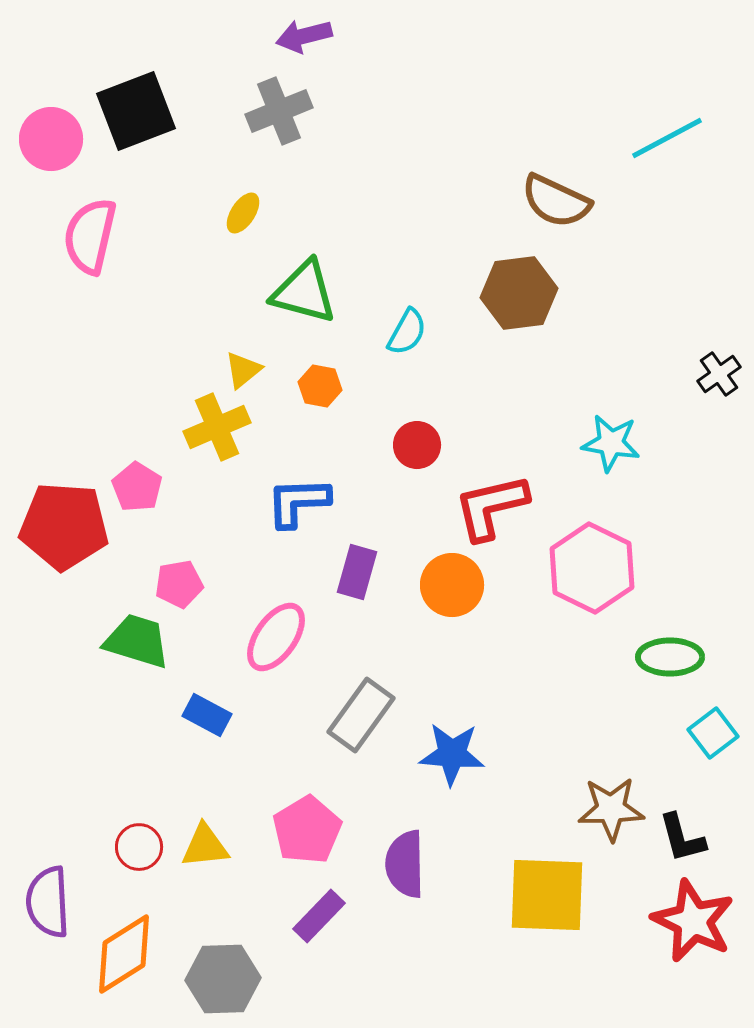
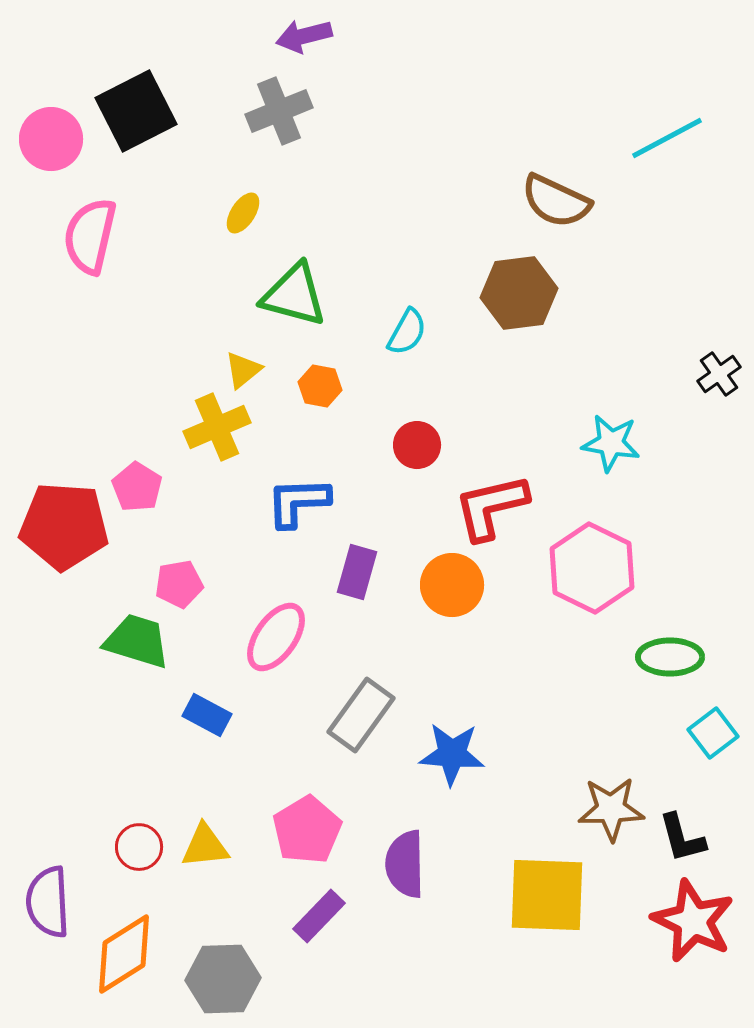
black square at (136, 111): rotated 6 degrees counterclockwise
green triangle at (304, 292): moved 10 px left, 3 px down
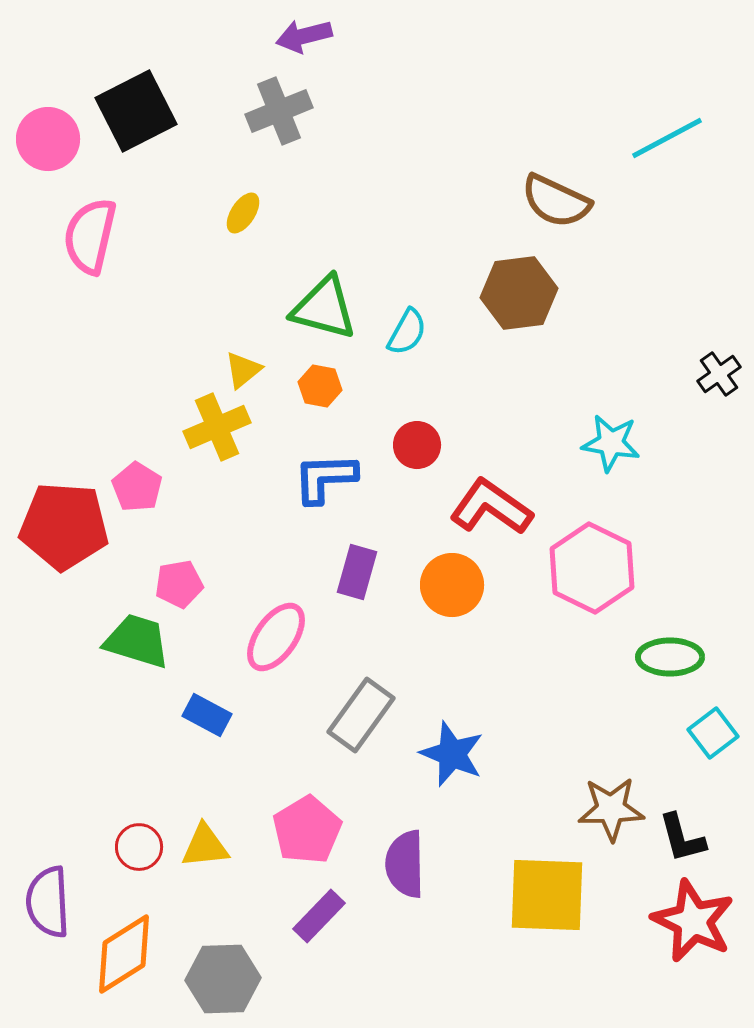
pink circle at (51, 139): moved 3 px left
green triangle at (294, 295): moved 30 px right, 13 px down
blue L-shape at (298, 502): moved 27 px right, 24 px up
red L-shape at (491, 507): rotated 48 degrees clockwise
blue star at (452, 754): rotated 18 degrees clockwise
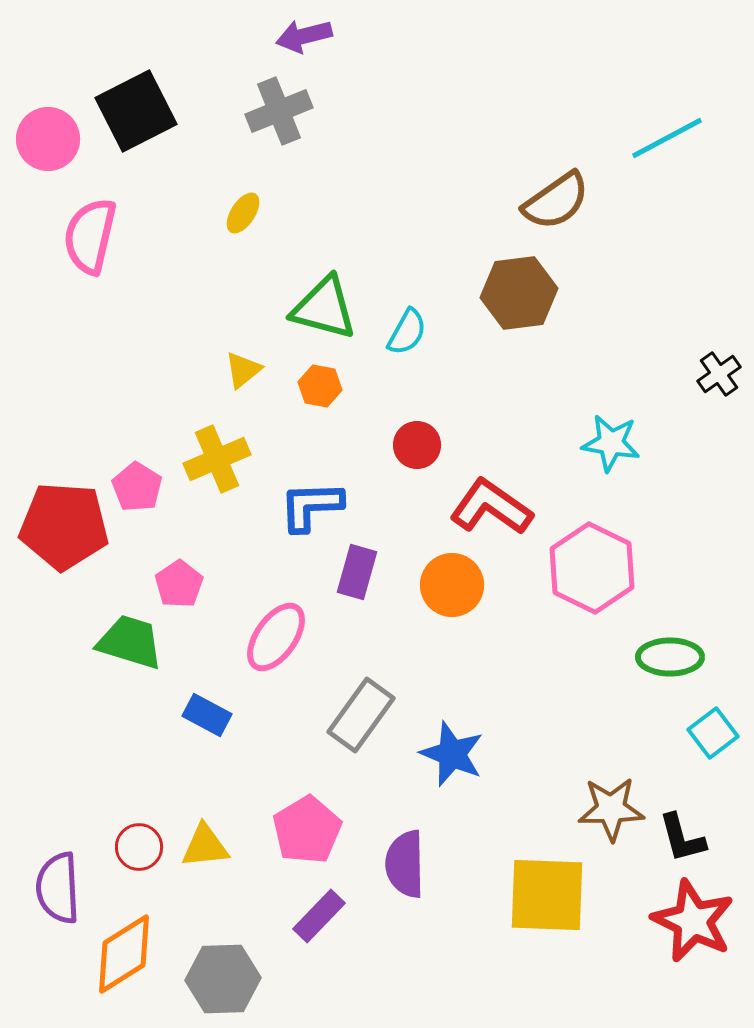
brown semicircle at (556, 201): rotated 60 degrees counterclockwise
yellow cross at (217, 427): moved 32 px down
blue L-shape at (325, 478): moved 14 px left, 28 px down
pink pentagon at (179, 584): rotated 24 degrees counterclockwise
green trapezoid at (137, 641): moved 7 px left, 1 px down
purple semicircle at (48, 902): moved 10 px right, 14 px up
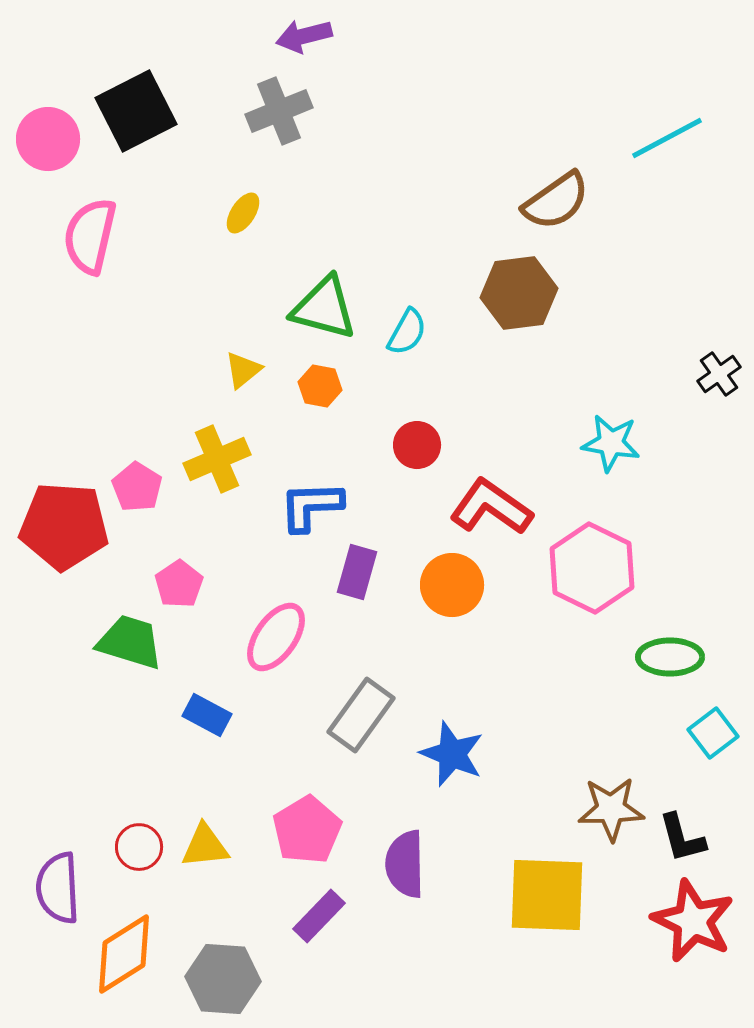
gray hexagon at (223, 979): rotated 6 degrees clockwise
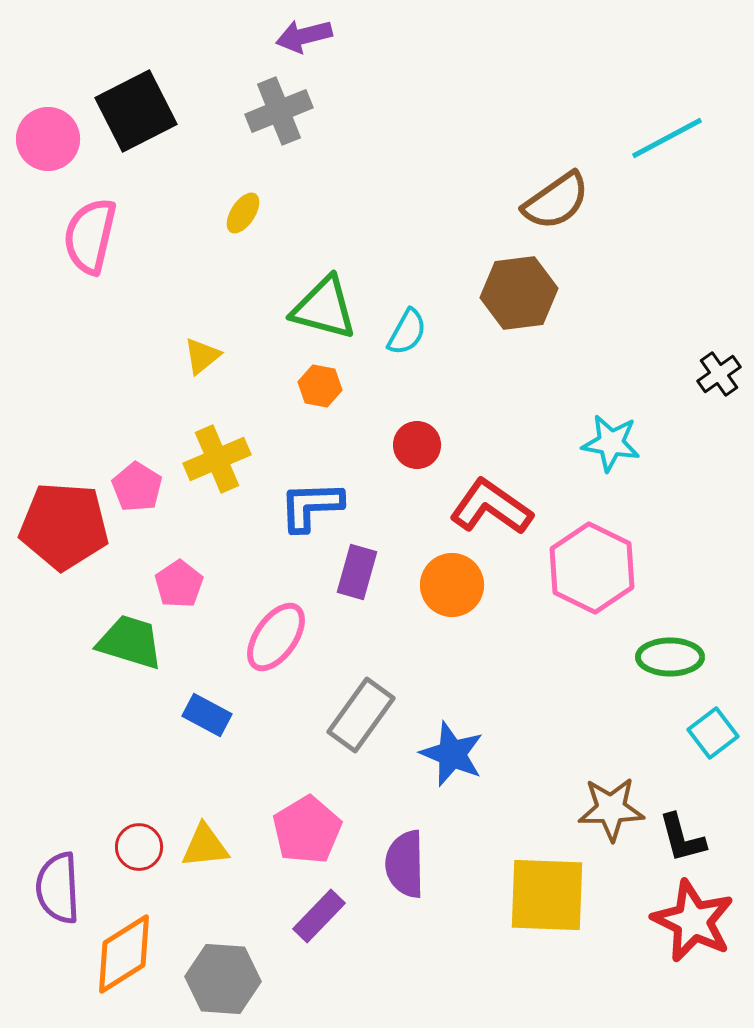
yellow triangle at (243, 370): moved 41 px left, 14 px up
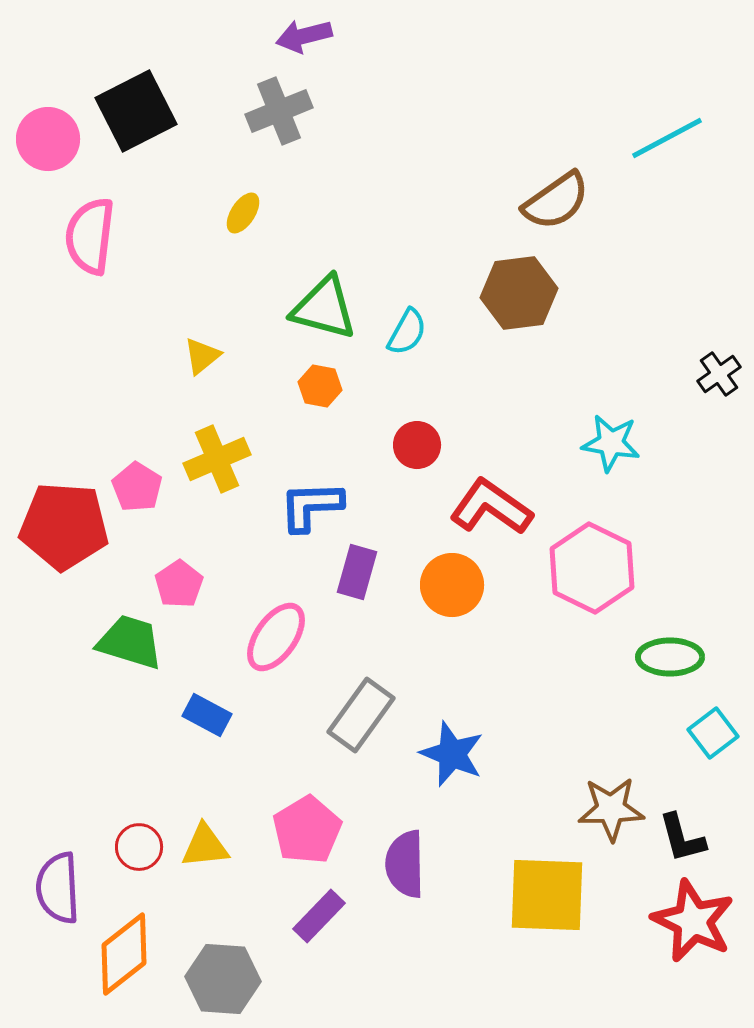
pink semicircle at (90, 236): rotated 6 degrees counterclockwise
orange diamond at (124, 954): rotated 6 degrees counterclockwise
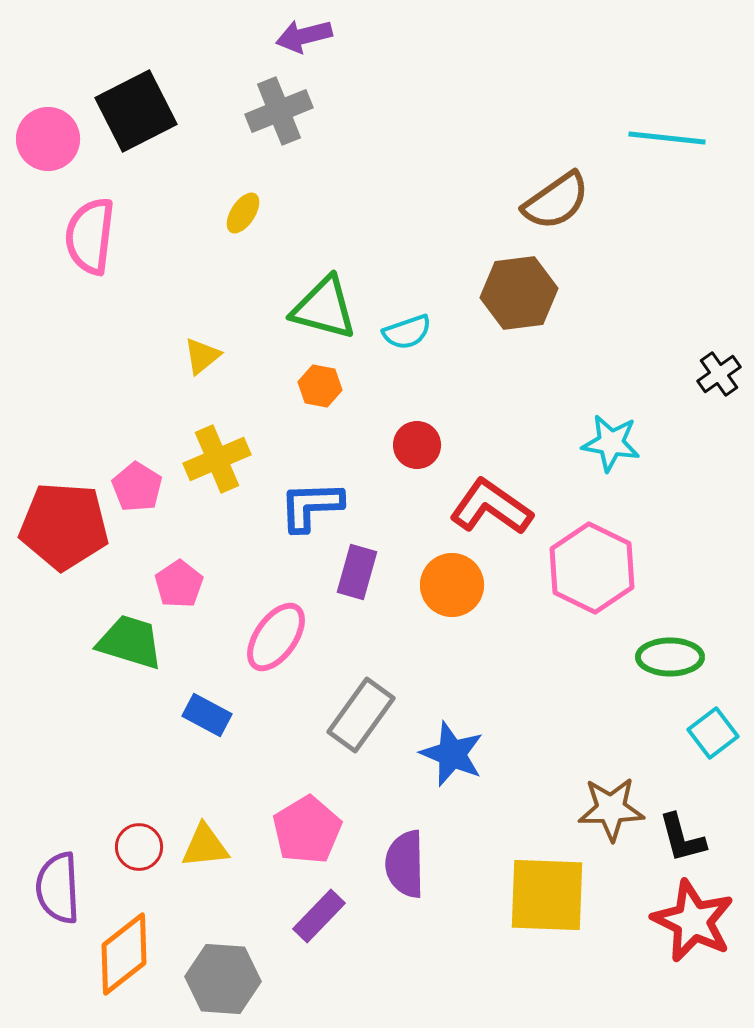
cyan line at (667, 138): rotated 34 degrees clockwise
cyan semicircle at (407, 332): rotated 42 degrees clockwise
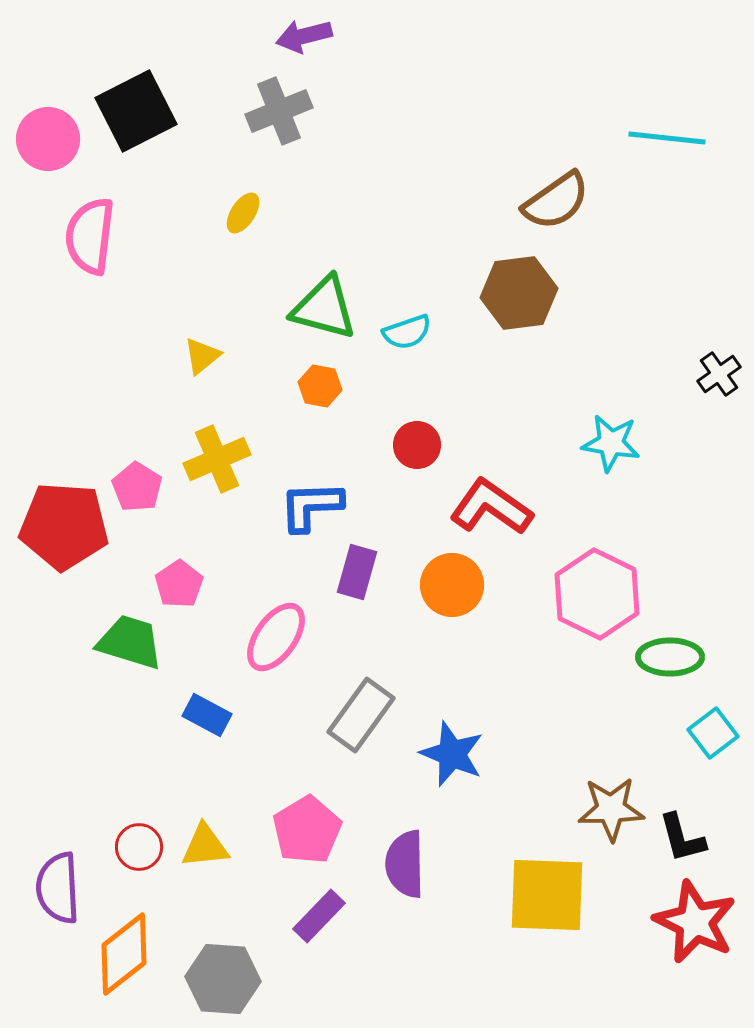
pink hexagon at (592, 568): moved 5 px right, 26 px down
red star at (693, 921): moved 2 px right, 1 px down
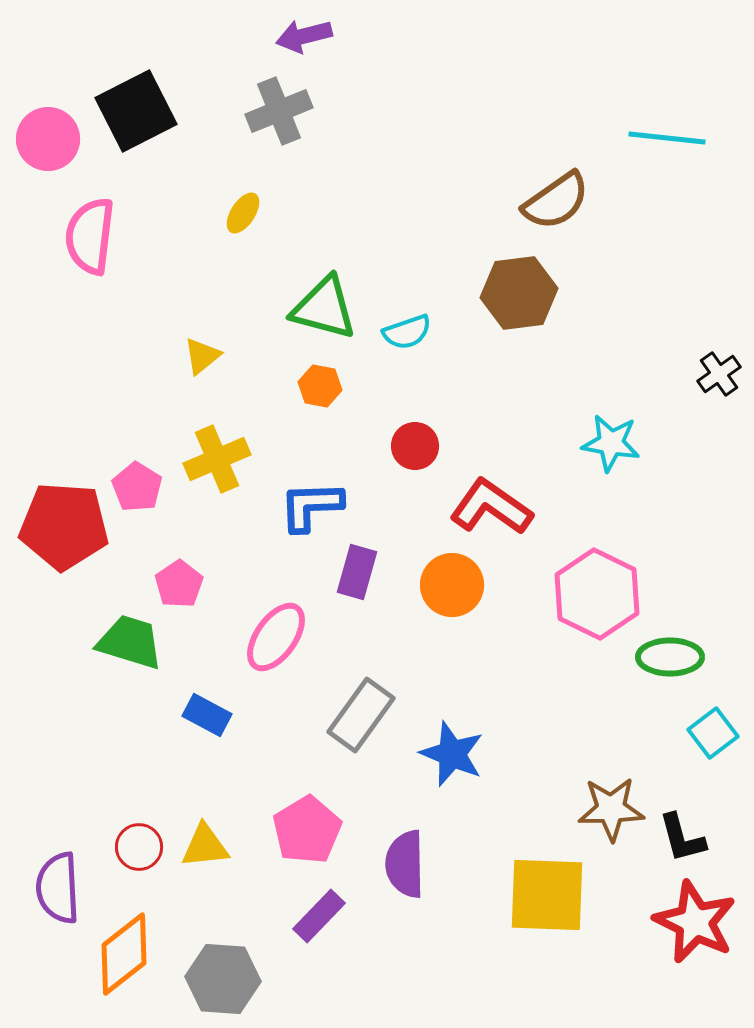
red circle at (417, 445): moved 2 px left, 1 px down
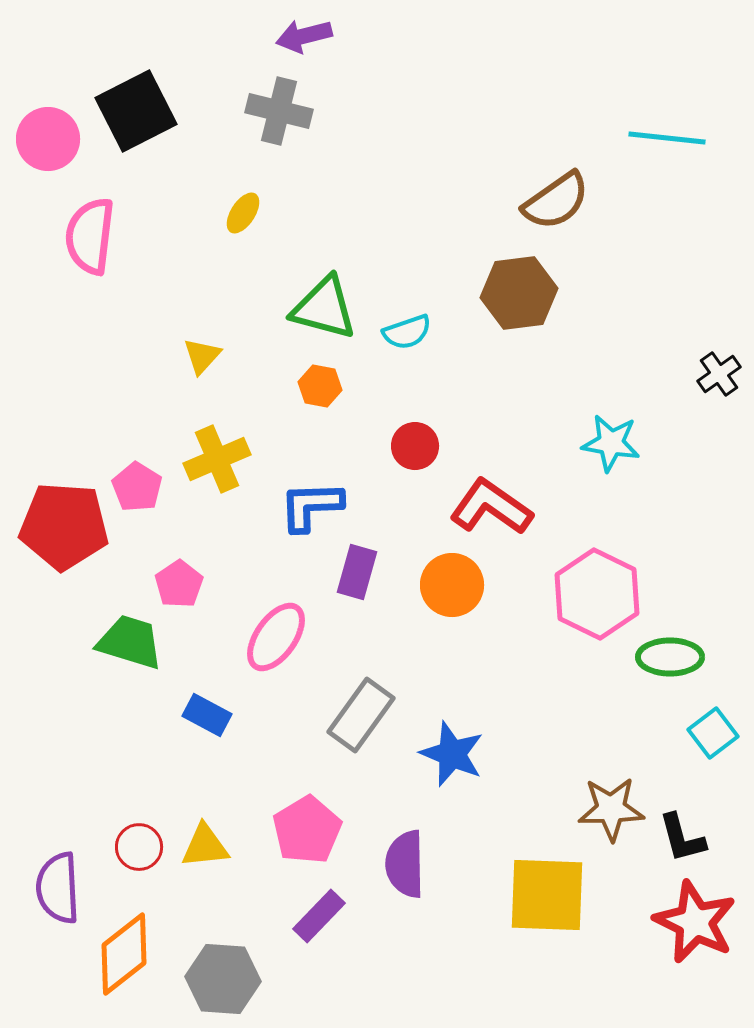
gray cross at (279, 111): rotated 36 degrees clockwise
yellow triangle at (202, 356): rotated 9 degrees counterclockwise
